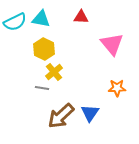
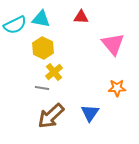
cyan semicircle: moved 3 px down
pink triangle: moved 1 px right
yellow hexagon: moved 1 px left, 1 px up
brown arrow: moved 10 px left
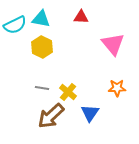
yellow hexagon: moved 1 px left, 1 px up
yellow cross: moved 14 px right, 20 px down; rotated 12 degrees counterclockwise
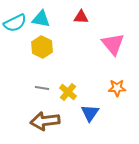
cyan semicircle: moved 2 px up
brown arrow: moved 6 px left, 5 px down; rotated 36 degrees clockwise
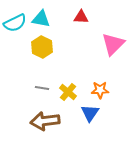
pink triangle: rotated 25 degrees clockwise
orange star: moved 17 px left, 2 px down
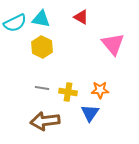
red triangle: rotated 28 degrees clockwise
pink triangle: rotated 25 degrees counterclockwise
yellow cross: rotated 30 degrees counterclockwise
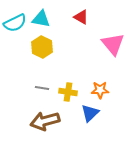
blue triangle: rotated 12 degrees clockwise
brown arrow: rotated 8 degrees counterclockwise
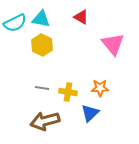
yellow hexagon: moved 2 px up
orange star: moved 2 px up
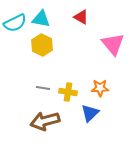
gray line: moved 1 px right
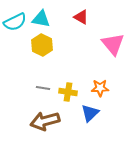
cyan semicircle: moved 1 px up
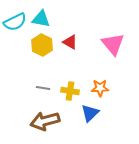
red triangle: moved 11 px left, 25 px down
yellow cross: moved 2 px right, 1 px up
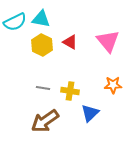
pink triangle: moved 5 px left, 3 px up
orange star: moved 13 px right, 3 px up
brown arrow: rotated 20 degrees counterclockwise
